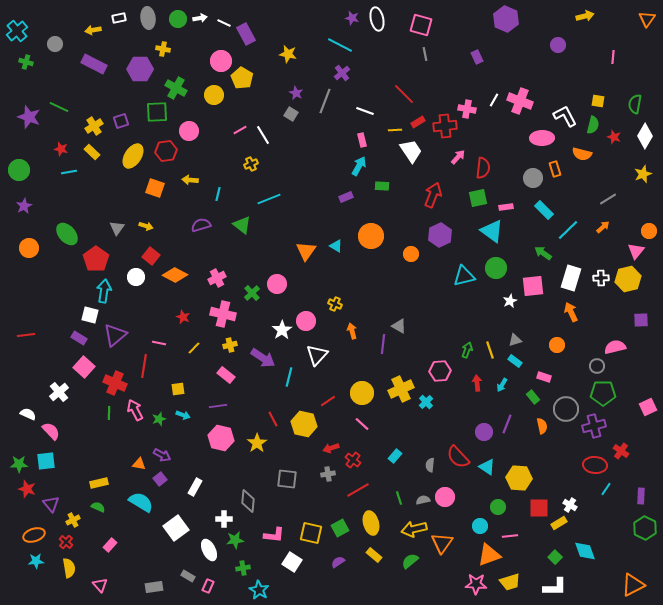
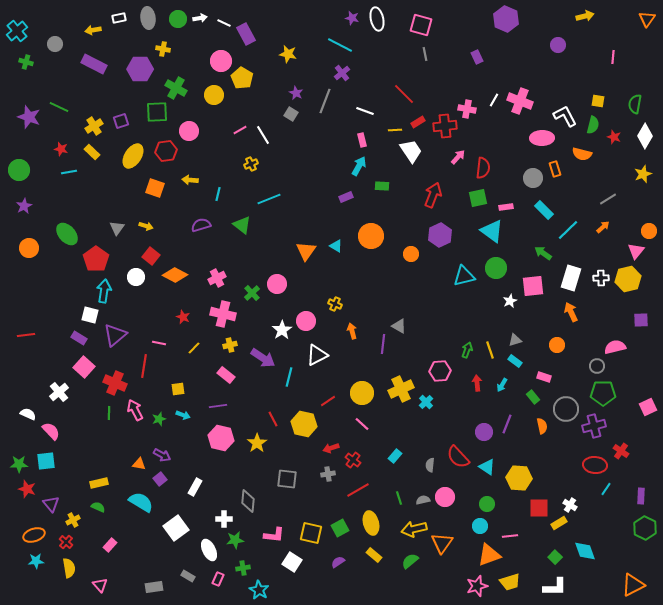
white triangle at (317, 355): rotated 20 degrees clockwise
green circle at (498, 507): moved 11 px left, 3 px up
pink star at (476, 584): moved 1 px right, 2 px down; rotated 20 degrees counterclockwise
pink rectangle at (208, 586): moved 10 px right, 7 px up
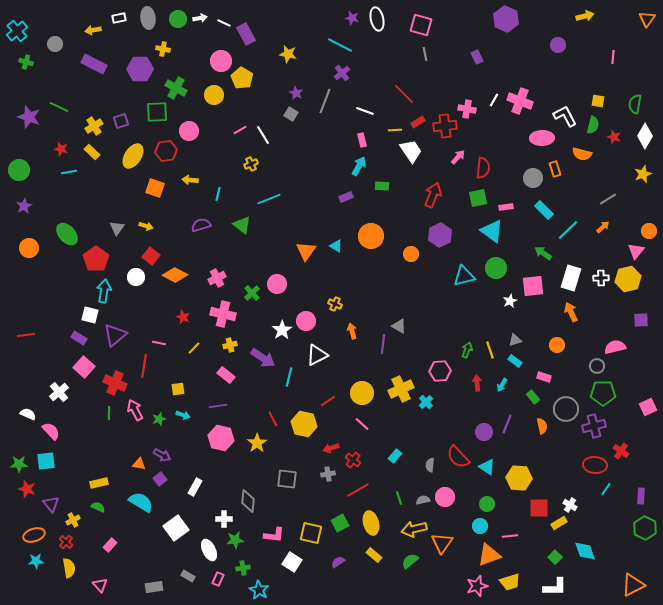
green square at (340, 528): moved 5 px up
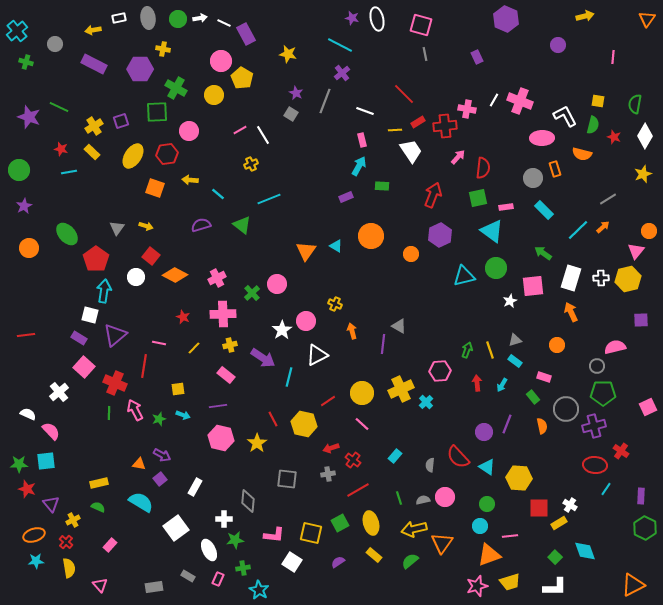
red hexagon at (166, 151): moved 1 px right, 3 px down
cyan line at (218, 194): rotated 64 degrees counterclockwise
cyan line at (568, 230): moved 10 px right
pink cross at (223, 314): rotated 15 degrees counterclockwise
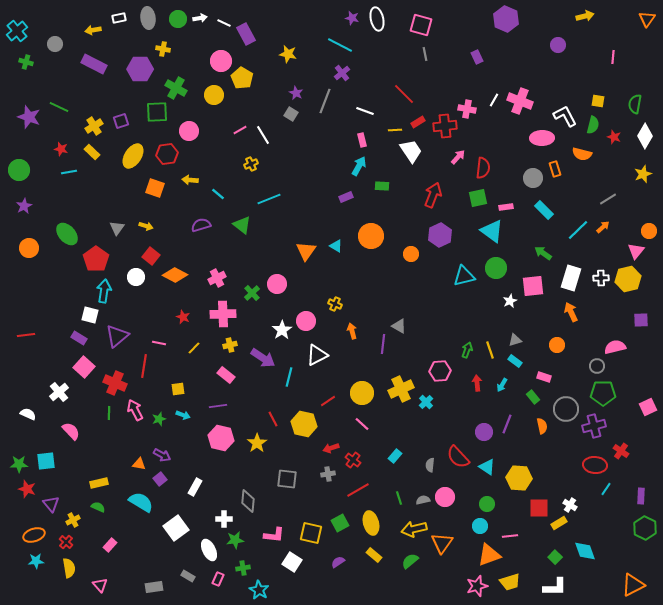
purple triangle at (115, 335): moved 2 px right, 1 px down
pink semicircle at (51, 431): moved 20 px right
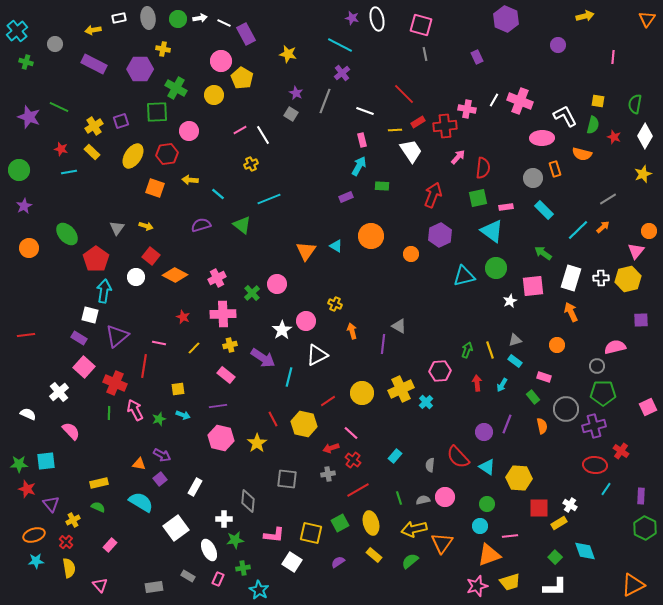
pink line at (362, 424): moved 11 px left, 9 px down
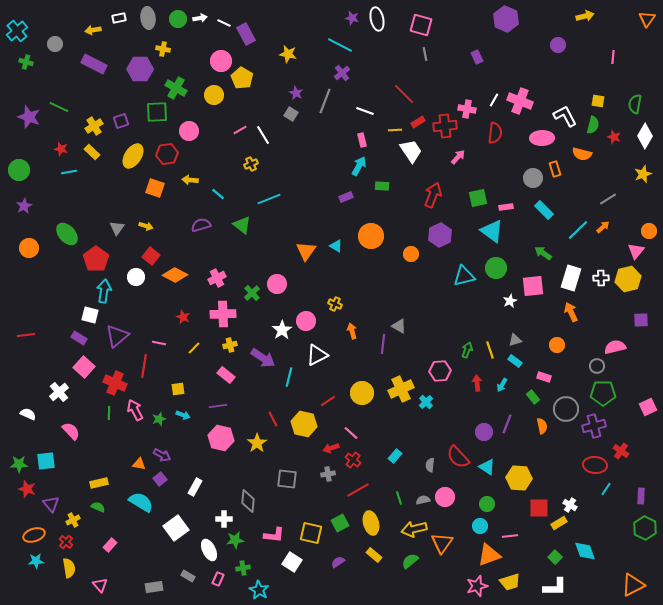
red semicircle at (483, 168): moved 12 px right, 35 px up
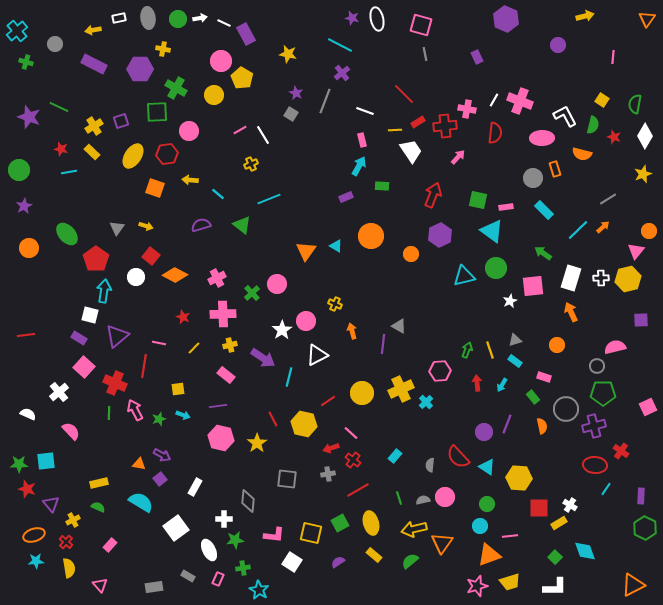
yellow square at (598, 101): moved 4 px right, 1 px up; rotated 24 degrees clockwise
green square at (478, 198): moved 2 px down; rotated 24 degrees clockwise
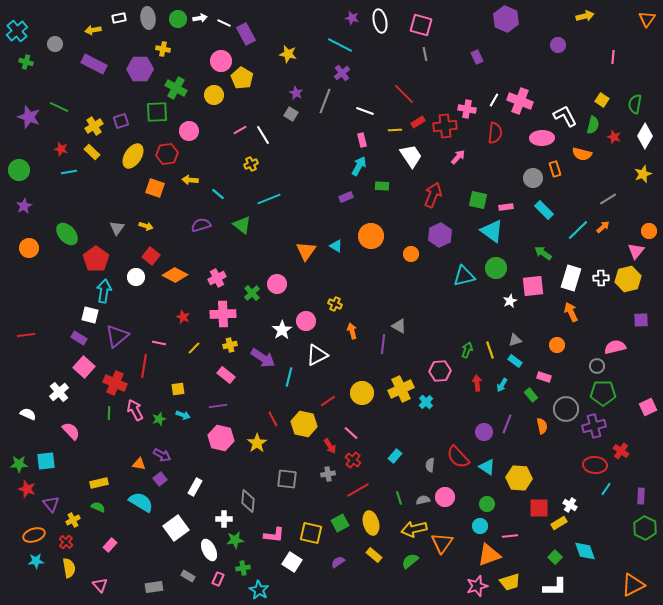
white ellipse at (377, 19): moved 3 px right, 2 px down
white trapezoid at (411, 151): moved 5 px down
green rectangle at (533, 397): moved 2 px left, 2 px up
red arrow at (331, 448): moved 1 px left, 2 px up; rotated 105 degrees counterclockwise
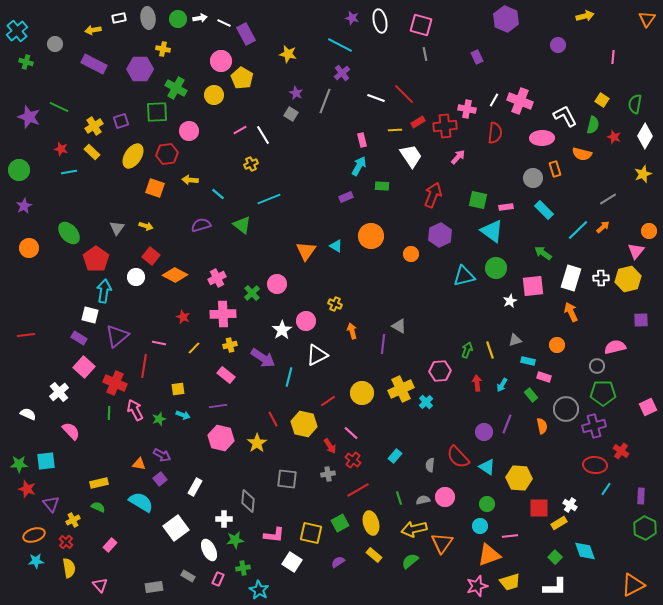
white line at (365, 111): moved 11 px right, 13 px up
green ellipse at (67, 234): moved 2 px right, 1 px up
cyan rectangle at (515, 361): moved 13 px right; rotated 24 degrees counterclockwise
